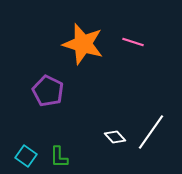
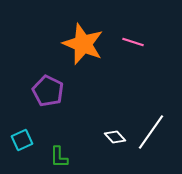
orange star: rotated 6 degrees clockwise
cyan square: moved 4 px left, 16 px up; rotated 30 degrees clockwise
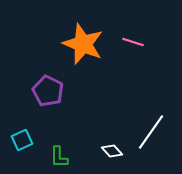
white diamond: moved 3 px left, 14 px down
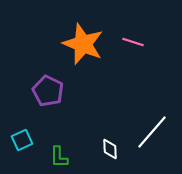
white line: moved 1 px right; rotated 6 degrees clockwise
white diamond: moved 2 px left, 2 px up; rotated 40 degrees clockwise
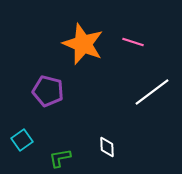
purple pentagon: rotated 12 degrees counterclockwise
white line: moved 40 px up; rotated 12 degrees clockwise
cyan square: rotated 10 degrees counterclockwise
white diamond: moved 3 px left, 2 px up
green L-shape: moved 1 px right, 1 px down; rotated 80 degrees clockwise
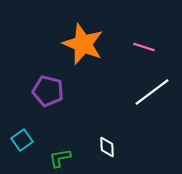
pink line: moved 11 px right, 5 px down
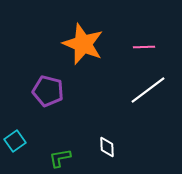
pink line: rotated 20 degrees counterclockwise
white line: moved 4 px left, 2 px up
cyan square: moved 7 px left, 1 px down
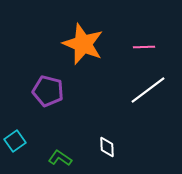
green L-shape: rotated 45 degrees clockwise
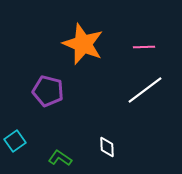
white line: moved 3 px left
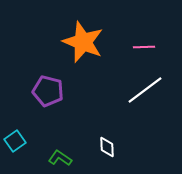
orange star: moved 2 px up
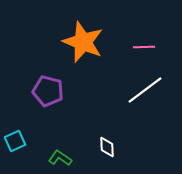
cyan square: rotated 10 degrees clockwise
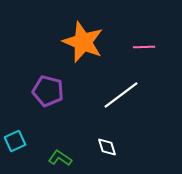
white line: moved 24 px left, 5 px down
white diamond: rotated 15 degrees counterclockwise
